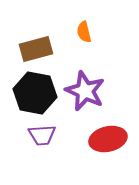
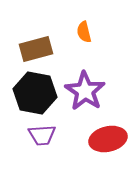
purple star: rotated 9 degrees clockwise
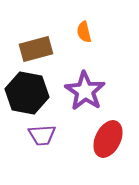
black hexagon: moved 8 px left
red ellipse: rotated 51 degrees counterclockwise
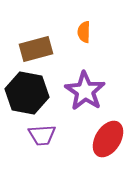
orange semicircle: rotated 15 degrees clockwise
red ellipse: rotated 6 degrees clockwise
